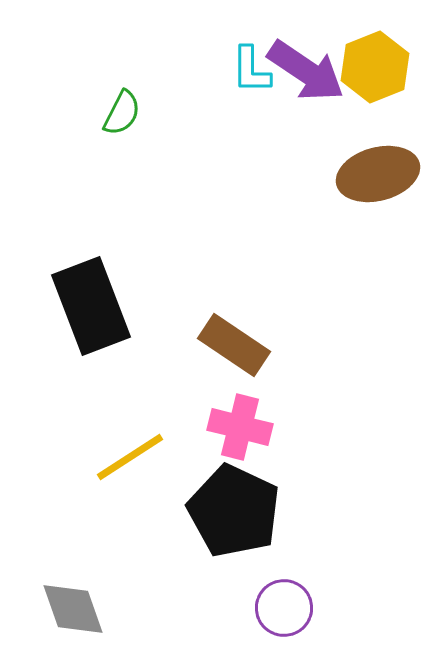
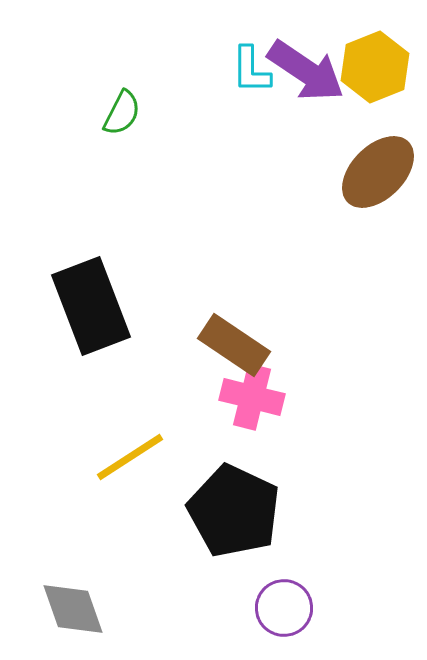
brown ellipse: moved 2 px up; rotated 30 degrees counterclockwise
pink cross: moved 12 px right, 30 px up
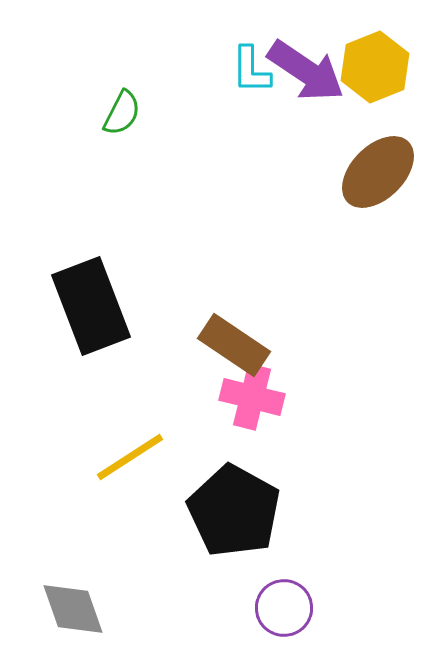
black pentagon: rotated 4 degrees clockwise
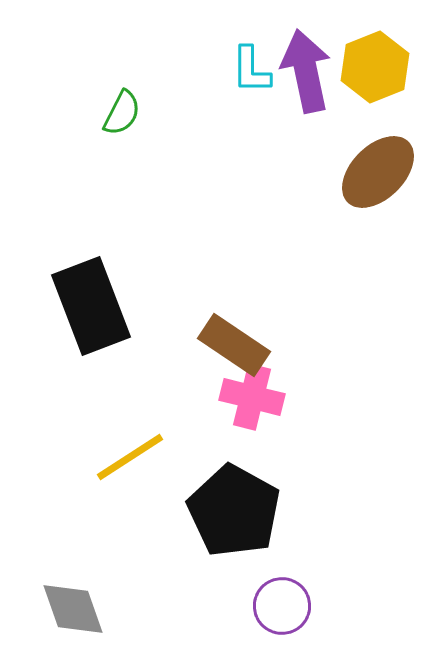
purple arrow: rotated 136 degrees counterclockwise
purple circle: moved 2 px left, 2 px up
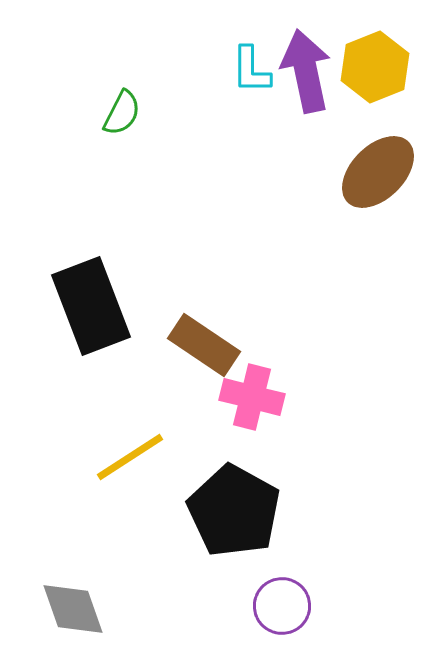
brown rectangle: moved 30 px left
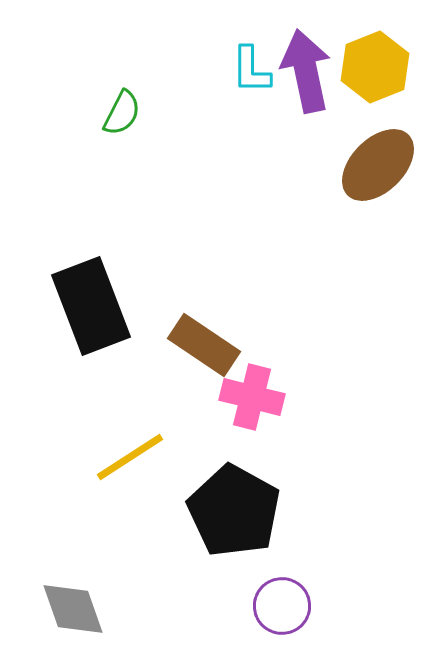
brown ellipse: moved 7 px up
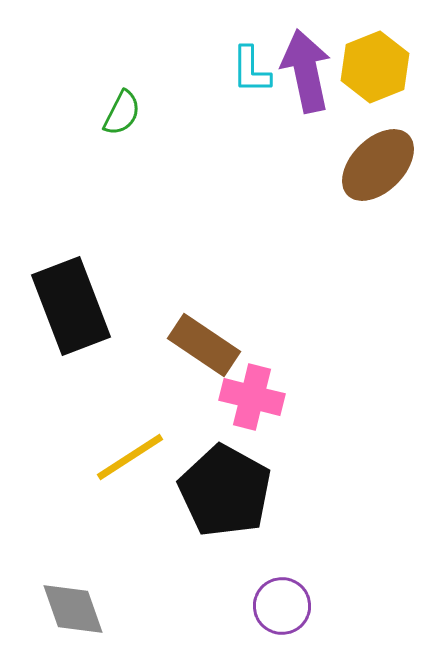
black rectangle: moved 20 px left
black pentagon: moved 9 px left, 20 px up
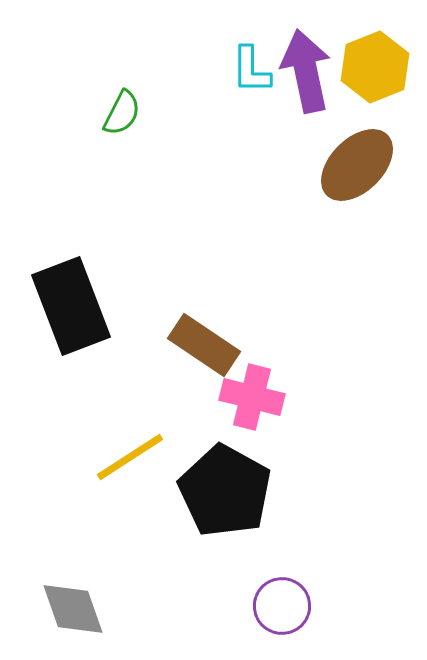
brown ellipse: moved 21 px left
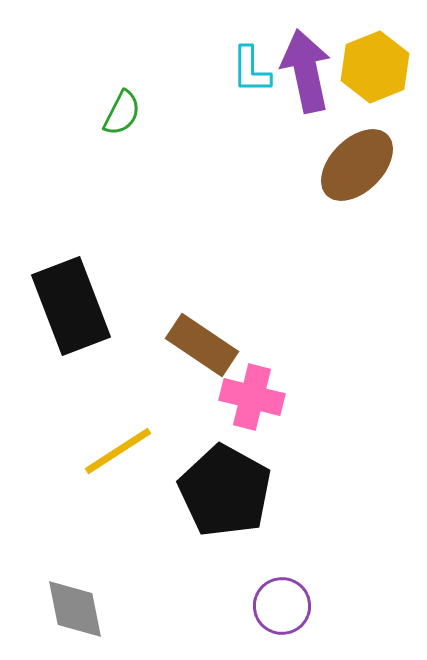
brown rectangle: moved 2 px left
yellow line: moved 12 px left, 6 px up
gray diamond: moved 2 px right; rotated 8 degrees clockwise
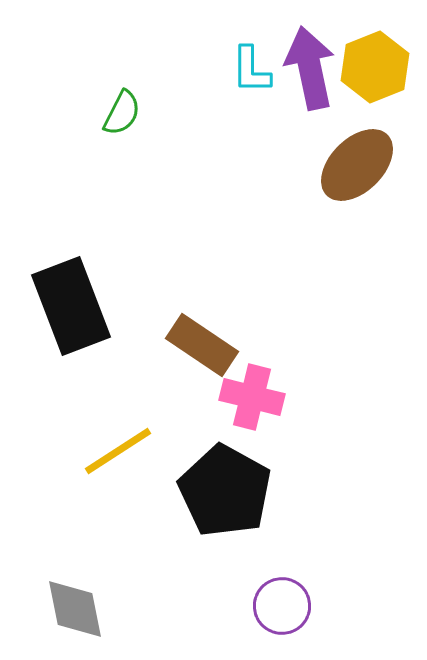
purple arrow: moved 4 px right, 3 px up
